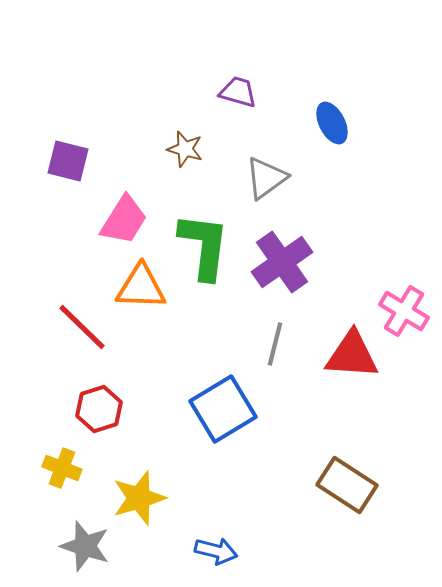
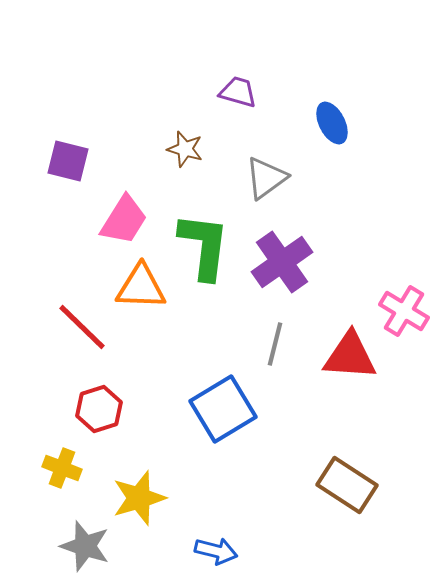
red triangle: moved 2 px left, 1 px down
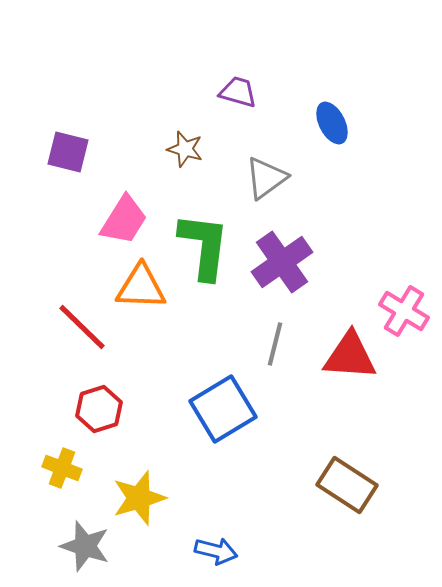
purple square: moved 9 px up
